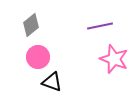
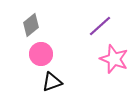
purple line: rotated 30 degrees counterclockwise
pink circle: moved 3 px right, 3 px up
black triangle: rotated 40 degrees counterclockwise
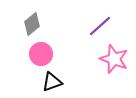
gray diamond: moved 1 px right, 1 px up
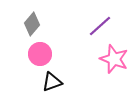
gray diamond: rotated 10 degrees counterclockwise
pink circle: moved 1 px left
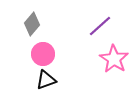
pink circle: moved 3 px right
pink star: rotated 12 degrees clockwise
black triangle: moved 6 px left, 2 px up
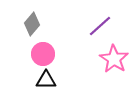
black triangle: rotated 20 degrees clockwise
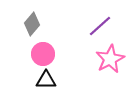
pink star: moved 4 px left; rotated 12 degrees clockwise
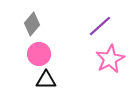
pink circle: moved 4 px left
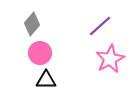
pink circle: moved 1 px right, 1 px up
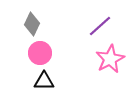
gray diamond: rotated 15 degrees counterclockwise
black triangle: moved 2 px left, 1 px down
